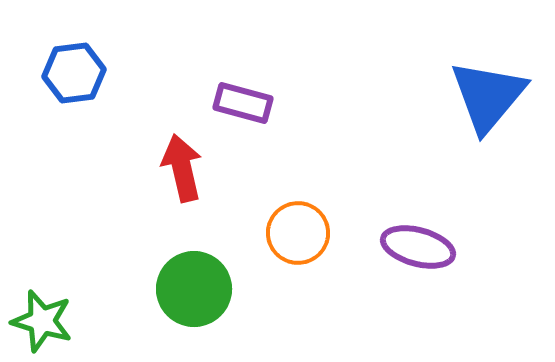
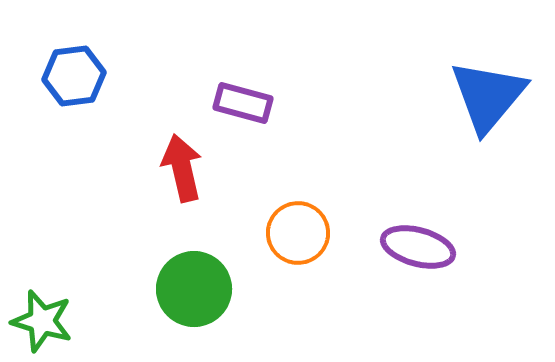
blue hexagon: moved 3 px down
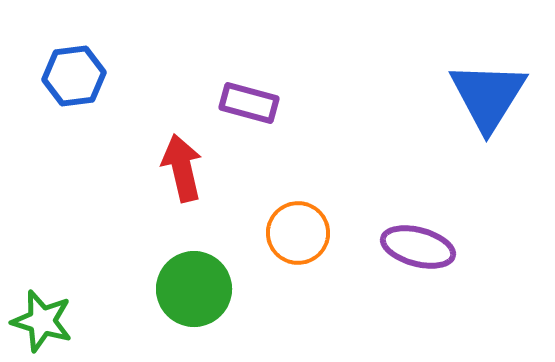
blue triangle: rotated 8 degrees counterclockwise
purple rectangle: moved 6 px right
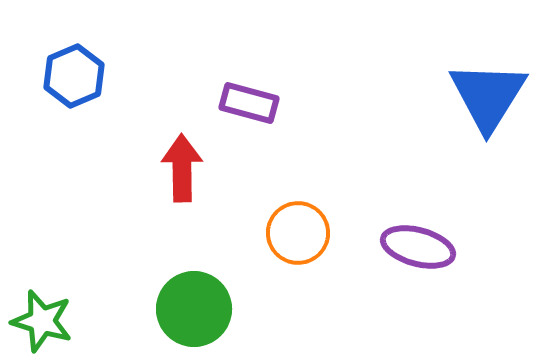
blue hexagon: rotated 16 degrees counterclockwise
red arrow: rotated 12 degrees clockwise
green circle: moved 20 px down
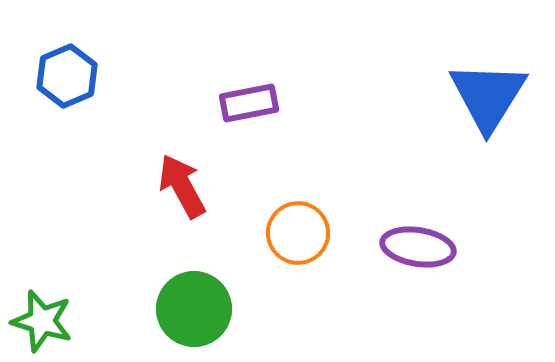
blue hexagon: moved 7 px left
purple rectangle: rotated 26 degrees counterclockwise
red arrow: moved 18 px down; rotated 28 degrees counterclockwise
purple ellipse: rotated 6 degrees counterclockwise
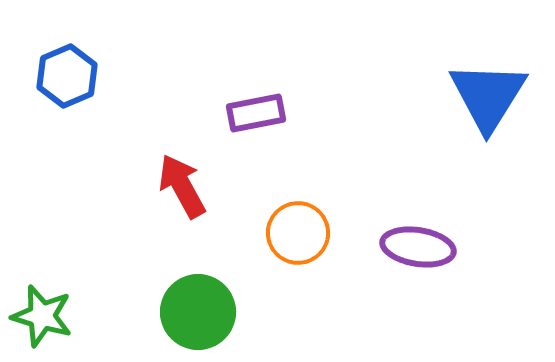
purple rectangle: moved 7 px right, 10 px down
green circle: moved 4 px right, 3 px down
green star: moved 5 px up
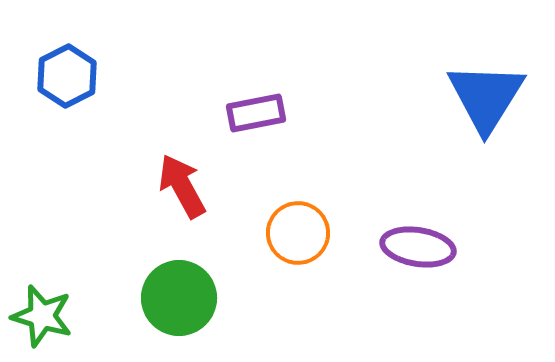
blue hexagon: rotated 4 degrees counterclockwise
blue triangle: moved 2 px left, 1 px down
green circle: moved 19 px left, 14 px up
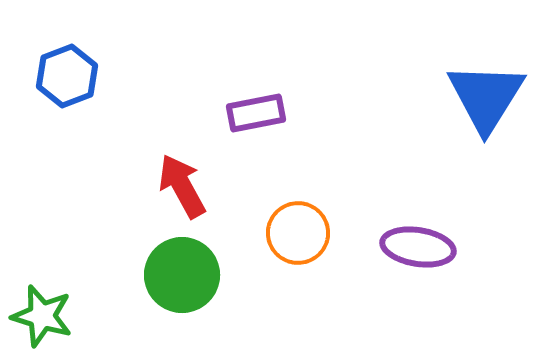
blue hexagon: rotated 6 degrees clockwise
green circle: moved 3 px right, 23 px up
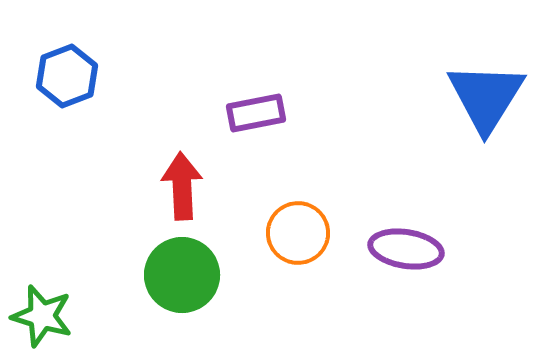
red arrow: rotated 26 degrees clockwise
purple ellipse: moved 12 px left, 2 px down
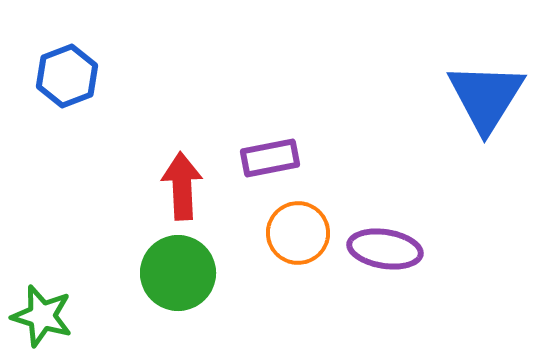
purple rectangle: moved 14 px right, 45 px down
purple ellipse: moved 21 px left
green circle: moved 4 px left, 2 px up
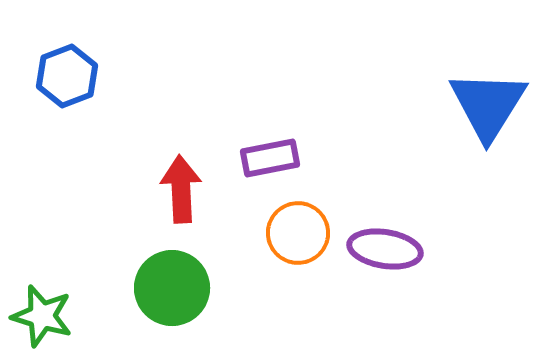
blue triangle: moved 2 px right, 8 px down
red arrow: moved 1 px left, 3 px down
green circle: moved 6 px left, 15 px down
